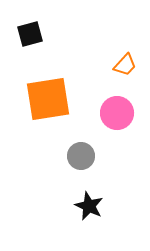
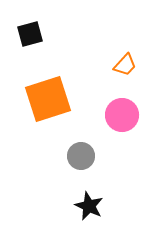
orange square: rotated 9 degrees counterclockwise
pink circle: moved 5 px right, 2 px down
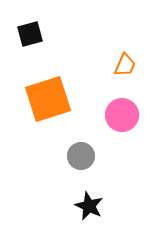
orange trapezoid: rotated 20 degrees counterclockwise
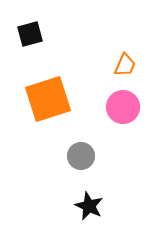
pink circle: moved 1 px right, 8 px up
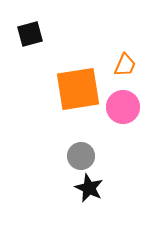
orange square: moved 30 px right, 10 px up; rotated 9 degrees clockwise
black star: moved 18 px up
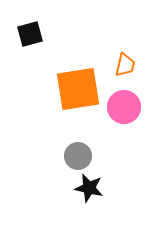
orange trapezoid: rotated 10 degrees counterclockwise
pink circle: moved 1 px right
gray circle: moved 3 px left
black star: rotated 12 degrees counterclockwise
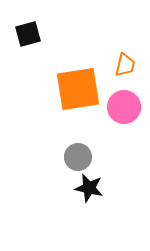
black square: moved 2 px left
gray circle: moved 1 px down
